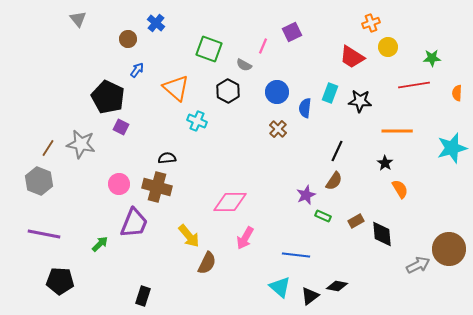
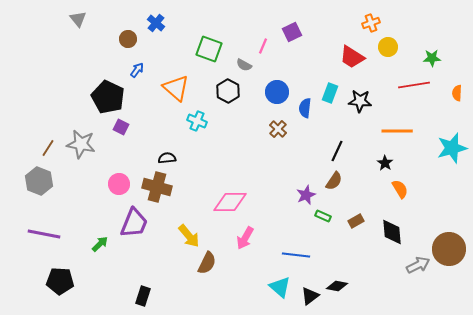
black diamond at (382, 234): moved 10 px right, 2 px up
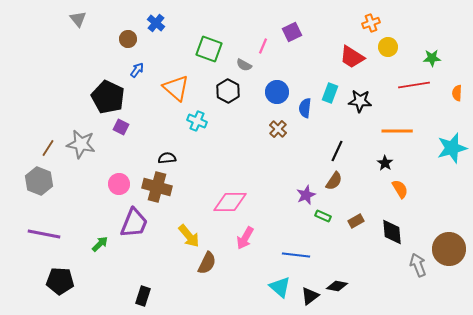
gray arrow at (418, 265): rotated 85 degrees counterclockwise
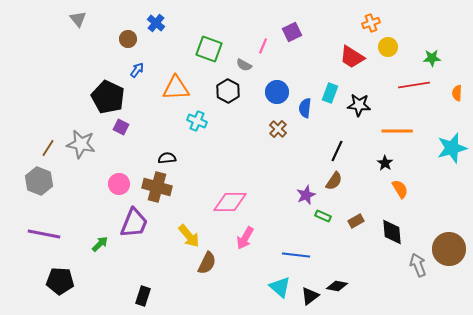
orange triangle at (176, 88): rotated 44 degrees counterclockwise
black star at (360, 101): moved 1 px left, 4 px down
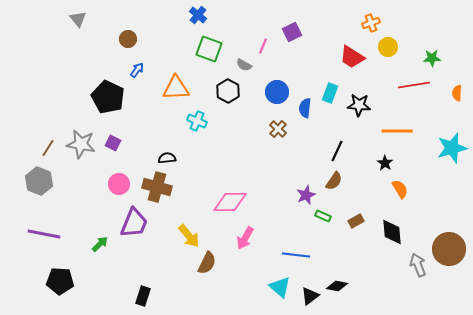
blue cross at (156, 23): moved 42 px right, 8 px up
purple square at (121, 127): moved 8 px left, 16 px down
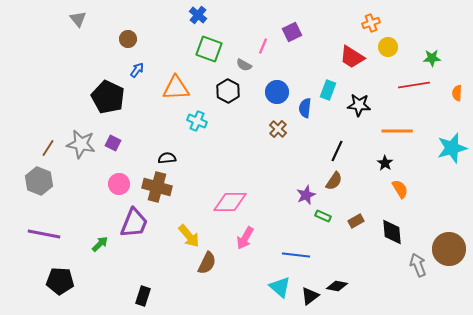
cyan rectangle at (330, 93): moved 2 px left, 3 px up
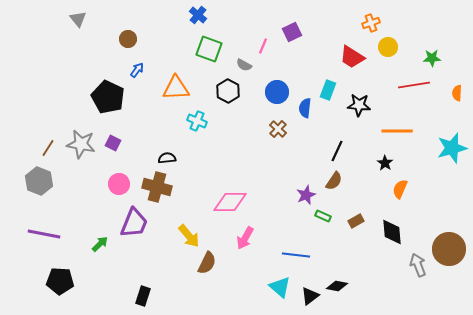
orange semicircle at (400, 189): rotated 126 degrees counterclockwise
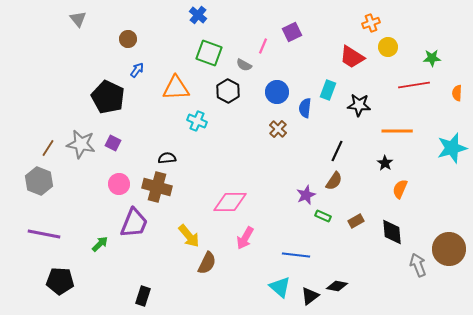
green square at (209, 49): moved 4 px down
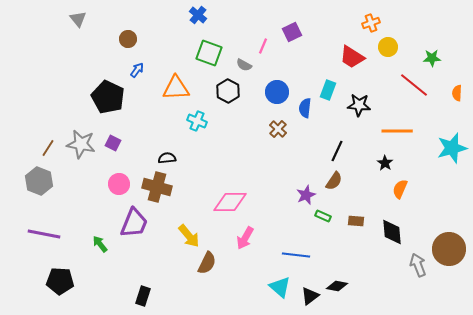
red line at (414, 85): rotated 48 degrees clockwise
brown rectangle at (356, 221): rotated 35 degrees clockwise
green arrow at (100, 244): rotated 84 degrees counterclockwise
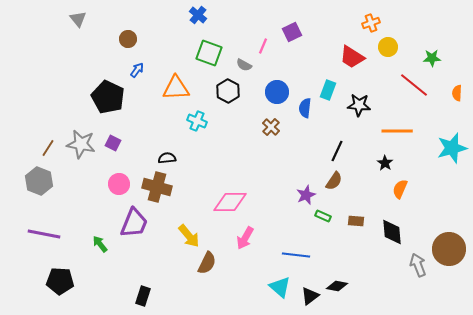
brown cross at (278, 129): moved 7 px left, 2 px up
